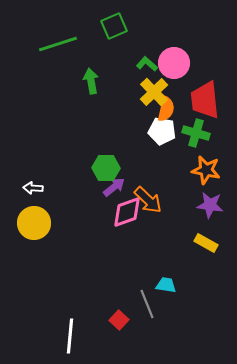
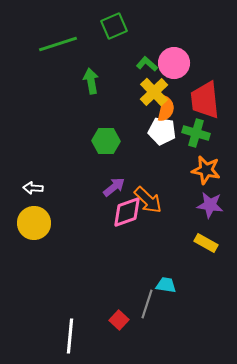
green hexagon: moved 27 px up
gray line: rotated 40 degrees clockwise
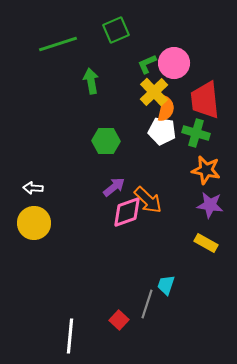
green square: moved 2 px right, 4 px down
green L-shape: rotated 65 degrees counterclockwise
cyan trapezoid: rotated 80 degrees counterclockwise
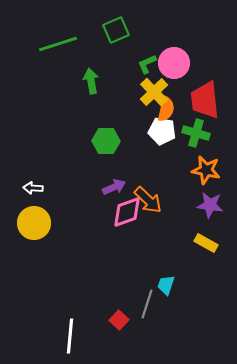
purple arrow: rotated 15 degrees clockwise
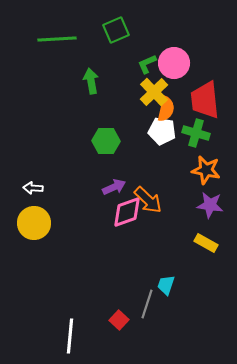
green line: moved 1 px left, 5 px up; rotated 15 degrees clockwise
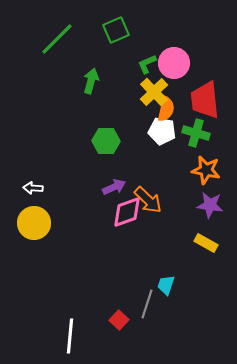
green line: rotated 42 degrees counterclockwise
green arrow: rotated 25 degrees clockwise
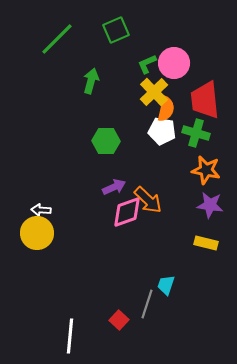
white arrow: moved 8 px right, 22 px down
yellow circle: moved 3 px right, 10 px down
yellow rectangle: rotated 15 degrees counterclockwise
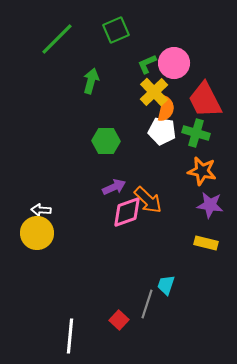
red trapezoid: rotated 21 degrees counterclockwise
orange star: moved 4 px left, 1 px down
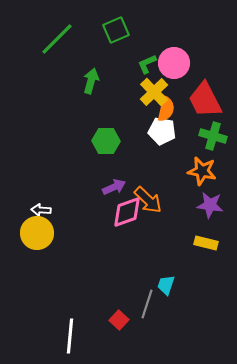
green cross: moved 17 px right, 3 px down
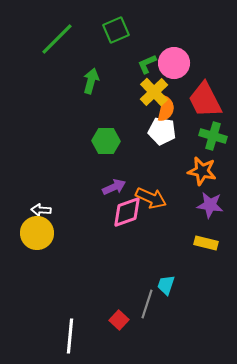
orange arrow: moved 3 px right, 2 px up; rotated 20 degrees counterclockwise
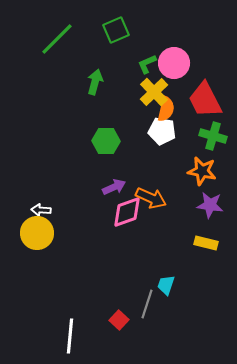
green arrow: moved 4 px right, 1 px down
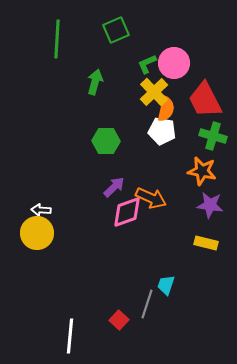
green line: rotated 42 degrees counterclockwise
purple arrow: rotated 20 degrees counterclockwise
